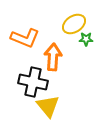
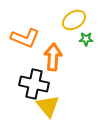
yellow ellipse: moved 4 px up
black cross: moved 1 px right, 2 px down
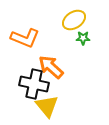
green star: moved 3 px left, 1 px up
orange arrow: moved 2 px left, 10 px down; rotated 52 degrees counterclockwise
yellow triangle: moved 1 px left
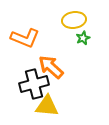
yellow ellipse: rotated 25 degrees clockwise
green star: rotated 24 degrees counterclockwise
black cross: rotated 28 degrees counterclockwise
yellow triangle: rotated 45 degrees counterclockwise
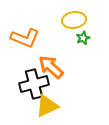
yellow triangle: rotated 30 degrees counterclockwise
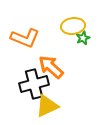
yellow ellipse: moved 1 px left, 6 px down
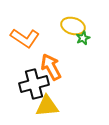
yellow ellipse: rotated 25 degrees clockwise
orange L-shape: rotated 12 degrees clockwise
orange arrow: rotated 20 degrees clockwise
yellow triangle: rotated 20 degrees clockwise
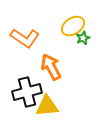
yellow ellipse: rotated 50 degrees counterclockwise
black cross: moved 7 px left, 8 px down
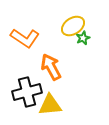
yellow triangle: moved 3 px right, 1 px up
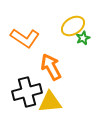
yellow triangle: moved 3 px up
